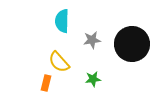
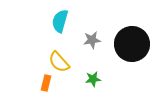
cyan semicircle: moved 2 px left; rotated 15 degrees clockwise
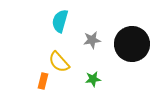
orange rectangle: moved 3 px left, 2 px up
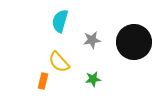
black circle: moved 2 px right, 2 px up
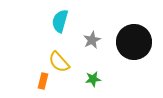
gray star: rotated 18 degrees counterclockwise
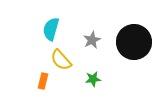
cyan semicircle: moved 9 px left, 8 px down
yellow semicircle: moved 2 px right, 2 px up
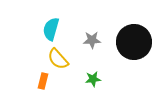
gray star: rotated 24 degrees clockwise
yellow semicircle: moved 3 px left, 1 px up
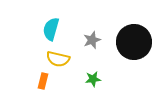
gray star: rotated 18 degrees counterclockwise
yellow semicircle: rotated 35 degrees counterclockwise
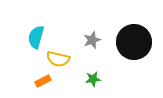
cyan semicircle: moved 15 px left, 8 px down
orange rectangle: rotated 49 degrees clockwise
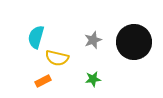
gray star: moved 1 px right
yellow semicircle: moved 1 px left, 1 px up
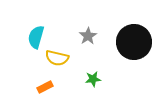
gray star: moved 5 px left, 4 px up; rotated 12 degrees counterclockwise
orange rectangle: moved 2 px right, 6 px down
